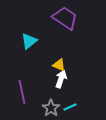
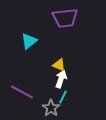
purple trapezoid: rotated 140 degrees clockwise
purple line: rotated 50 degrees counterclockwise
cyan line: moved 7 px left, 10 px up; rotated 40 degrees counterclockwise
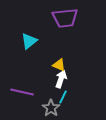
purple line: rotated 15 degrees counterclockwise
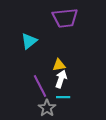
yellow triangle: rotated 32 degrees counterclockwise
purple line: moved 18 px right, 6 px up; rotated 50 degrees clockwise
cyan line: rotated 64 degrees clockwise
gray star: moved 4 px left
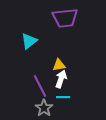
gray star: moved 3 px left
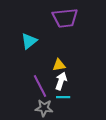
white arrow: moved 2 px down
gray star: rotated 30 degrees counterclockwise
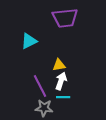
cyan triangle: rotated 12 degrees clockwise
